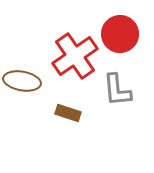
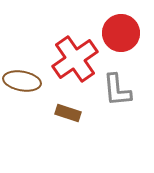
red circle: moved 1 px right, 1 px up
red cross: moved 3 px down
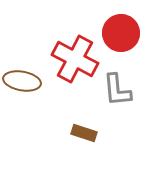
red cross: rotated 27 degrees counterclockwise
brown rectangle: moved 16 px right, 20 px down
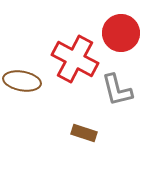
gray L-shape: rotated 9 degrees counterclockwise
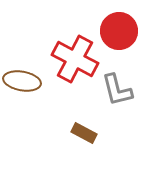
red circle: moved 2 px left, 2 px up
brown rectangle: rotated 10 degrees clockwise
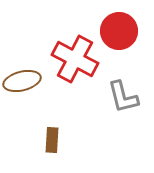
brown ellipse: rotated 24 degrees counterclockwise
gray L-shape: moved 6 px right, 7 px down
brown rectangle: moved 32 px left, 7 px down; rotated 65 degrees clockwise
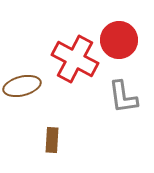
red circle: moved 9 px down
brown ellipse: moved 5 px down
gray L-shape: rotated 6 degrees clockwise
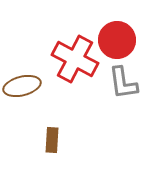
red circle: moved 2 px left
gray L-shape: moved 14 px up
